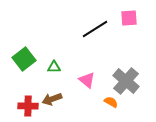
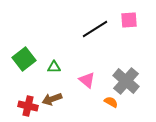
pink square: moved 2 px down
red cross: rotated 12 degrees clockwise
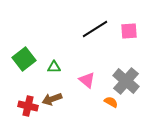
pink square: moved 11 px down
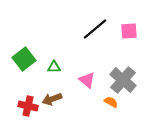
black line: rotated 8 degrees counterclockwise
gray cross: moved 3 px left, 1 px up
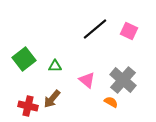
pink square: rotated 30 degrees clockwise
green triangle: moved 1 px right, 1 px up
brown arrow: rotated 30 degrees counterclockwise
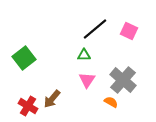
green square: moved 1 px up
green triangle: moved 29 px right, 11 px up
pink triangle: rotated 24 degrees clockwise
red cross: rotated 18 degrees clockwise
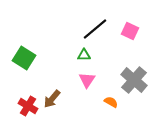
pink square: moved 1 px right
green square: rotated 20 degrees counterclockwise
gray cross: moved 11 px right
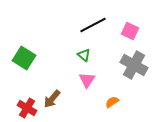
black line: moved 2 px left, 4 px up; rotated 12 degrees clockwise
green triangle: rotated 40 degrees clockwise
gray cross: moved 15 px up; rotated 12 degrees counterclockwise
orange semicircle: moved 1 px right; rotated 64 degrees counterclockwise
red cross: moved 1 px left, 2 px down
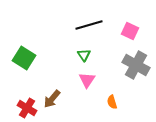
black line: moved 4 px left; rotated 12 degrees clockwise
green triangle: rotated 16 degrees clockwise
gray cross: moved 2 px right
orange semicircle: rotated 72 degrees counterclockwise
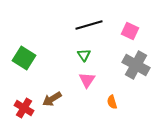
brown arrow: rotated 18 degrees clockwise
red cross: moved 3 px left
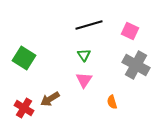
pink triangle: moved 3 px left
brown arrow: moved 2 px left
